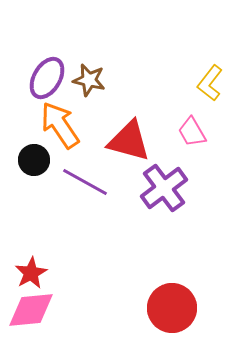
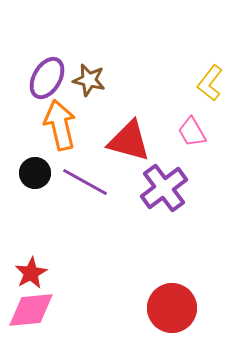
orange arrow: rotated 21 degrees clockwise
black circle: moved 1 px right, 13 px down
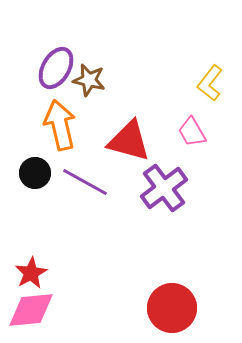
purple ellipse: moved 9 px right, 10 px up
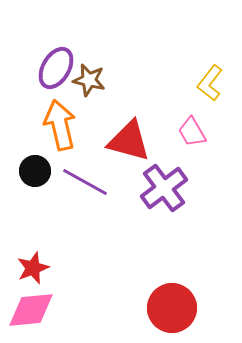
black circle: moved 2 px up
red star: moved 2 px right, 5 px up; rotated 8 degrees clockwise
